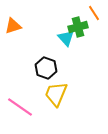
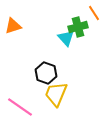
black hexagon: moved 5 px down
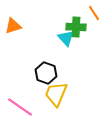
green cross: moved 2 px left; rotated 18 degrees clockwise
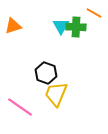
orange line: rotated 28 degrees counterclockwise
cyan triangle: moved 5 px left, 12 px up; rotated 12 degrees clockwise
